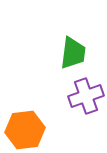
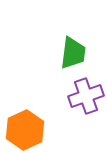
orange hexagon: rotated 18 degrees counterclockwise
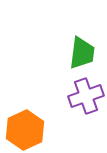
green trapezoid: moved 9 px right
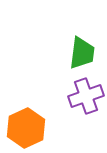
orange hexagon: moved 1 px right, 2 px up
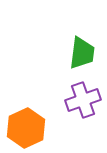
purple cross: moved 3 px left, 4 px down
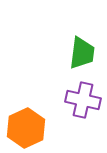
purple cross: rotated 32 degrees clockwise
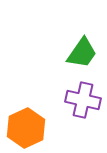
green trapezoid: rotated 28 degrees clockwise
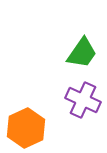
purple cross: rotated 12 degrees clockwise
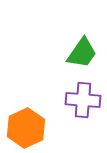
purple cross: rotated 20 degrees counterclockwise
